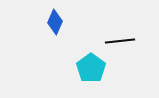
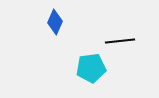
cyan pentagon: rotated 28 degrees clockwise
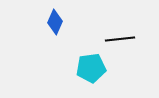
black line: moved 2 px up
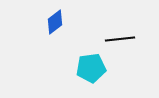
blue diamond: rotated 30 degrees clockwise
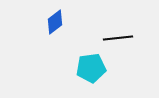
black line: moved 2 px left, 1 px up
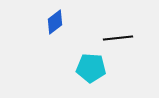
cyan pentagon: rotated 12 degrees clockwise
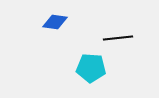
blue diamond: rotated 45 degrees clockwise
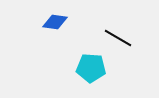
black line: rotated 36 degrees clockwise
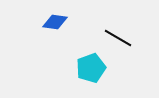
cyan pentagon: rotated 24 degrees counterclockwise
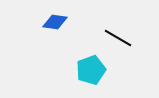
cyan pentagon: moved 2 px down
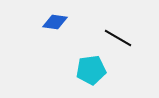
cyan pentagon: rotated 12 degrees clockwise
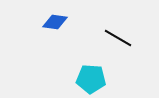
cyan pentagon: moved 9 px down; rotated 12 degrees clockwise
